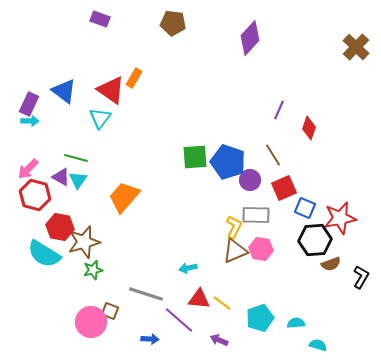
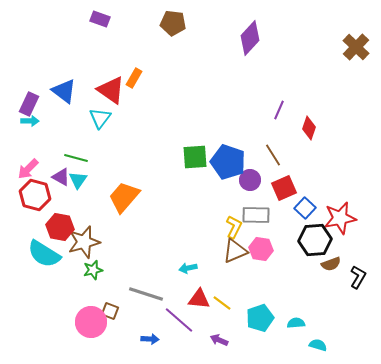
blue square at (305, 208): rotated 20 degrees clockwise
black L-shape at (361, 277): moved 3 px left
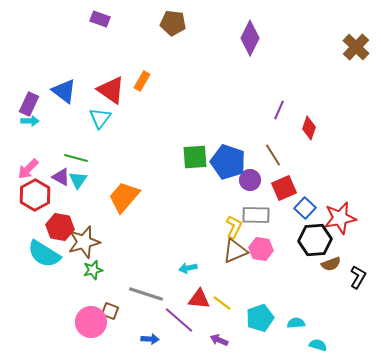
purple diamond at (250, 38): rotated 16 degrees counterclockwise
orange rectangle at (134, 78): moved 8 px right, 3 px down
red hexagon at (35, 195): rotated 16 degrees clockwise
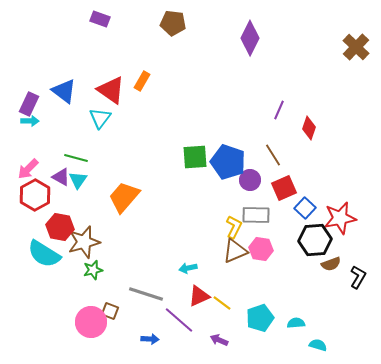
red triangle at (199, 299): moved 3 px up; rotated 30 degrees counterclockwise
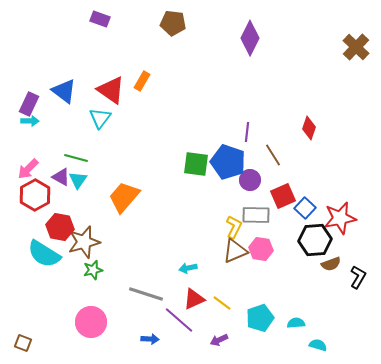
purple line at (279, 110): moved 32 px left, 22 px down; rotated 18 degrees counterclockwise
green square at (195, 157): moved 1 px right, 7 px down; rotated 12 degrees clockwise
red square at (284, 188): moved 1 px left, 8 px down
red triangle at (199, 296): moved 5 px left, 3 px down
brown square at (110, 311): moved 87 px left, 32 px down
purple arrow at (219, 340): rotated 48 degrees counterclockwise
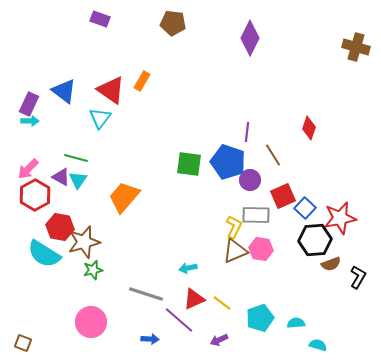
brown cross at (356, 47): rotated 28 degrees counterclockwise
green square at (196, 164): moved 7 px left
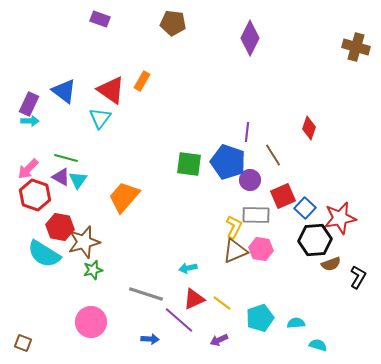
green line at (76, 158): moved 10 px left
red hexagon at (35, 195): rotated 12 degrees counterclockwise
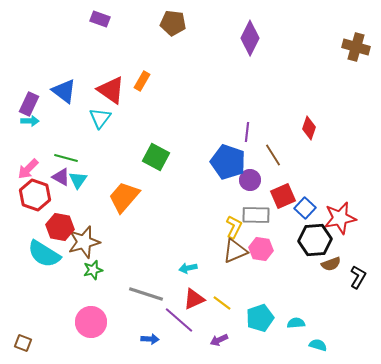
green square at (189, 164): moved 33 px left, 7 px up; rotated 20 degrees clockwise
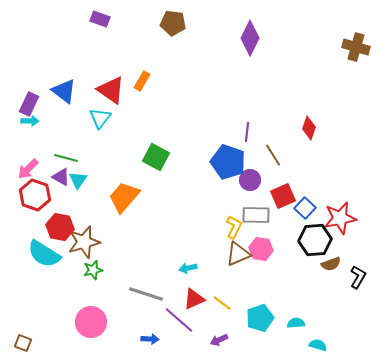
brown triangle at (235, 251): moved 3 px right, 3 px down
